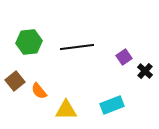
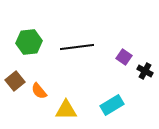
purple square: rotated 21 degrees counterclockwise
black cross: rotated 14 degrees counterclockwise
cyan rectangle: rotated 10 degrees counterclockwise
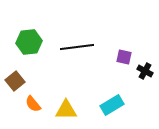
purple square: rotated 21 degrees counterclockwise
orange semicircle: moved 6 px left, 13 px down
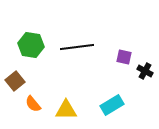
green hexagon: moved 2 px right, 3 px down; rotated 15 degrees clockwise
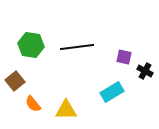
cyan rectangle: moved 13 px up
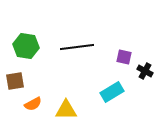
green hexagon: moved 5 px left, 1 px down
brown square: rotated 30 degrees clockwise
orange semicircle: rotated 78 degrees counterclockwise
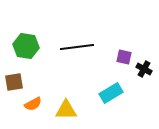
black cross: moved 1 px left, 2 px up
brown square: moved 1 px left, 1 px down
cyan rectangle: moved 1 px left, 1 px down
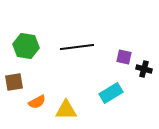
black cross: rotated 14 degrees counterclockwise
orange semicircle: moved 4 px right, 2 px up
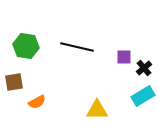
black line: rotated 20 degrees clockwise
purple square: rotated 14 degrees counterclockwise
black cross: moved 1 px up; rotated 35 degrees clockwise
cyan rectangle: moved 32 px right, 3 px down
yellow triangle: moved 31 px right
